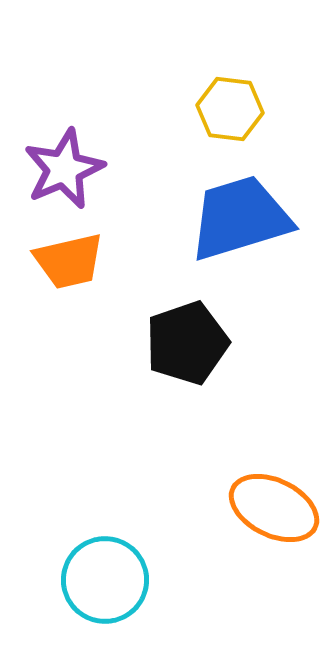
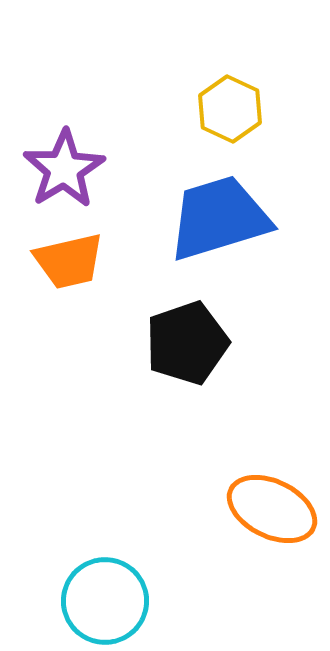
yellow hexagon: rotated 18 degrees clockwise
purple star: rotated 8 degrees counterclockwise
blue trapezoid: moved 21 px left
orange ellipse: moved 2 px left, 1 px down
cyan circle: moved 21 px down
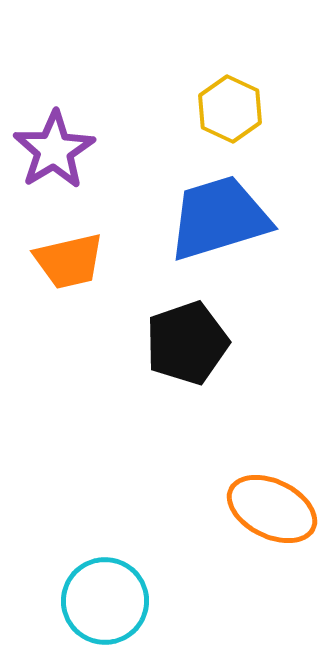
purple star: moved 10 px left, 19 px up
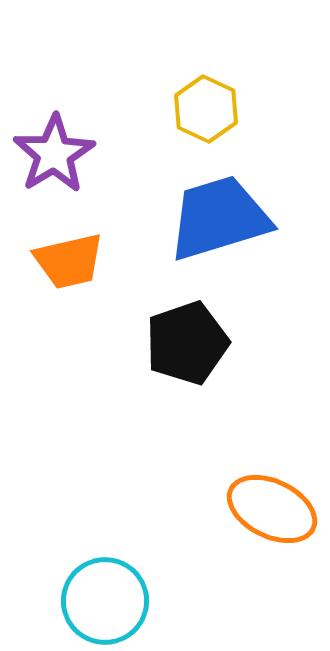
yellow hexagon: moved 24 px left
purple star: moved 4 px down
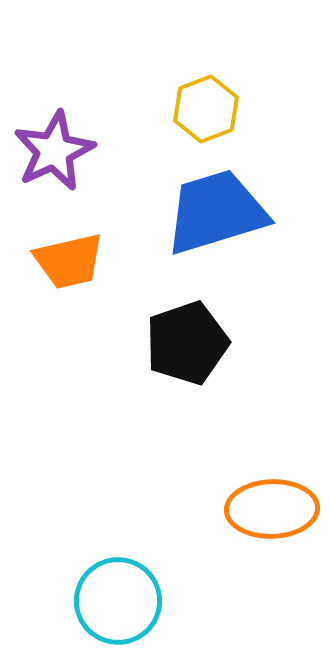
yellow hexagon: rotated 14 degrees clockwise
purple star: moved 3 px up; rotated 6 degrees clockwise
blue trapezoid: moved 3 px left, 6 px up
orange ellipse: rotated 28 degrees counterclockwise
cyan circle: moved 13 px right
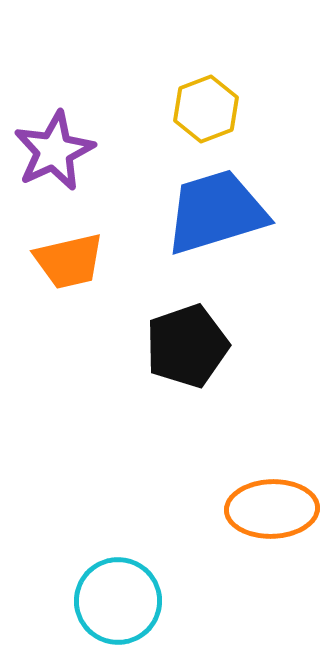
black pentagon: moved 3 px down
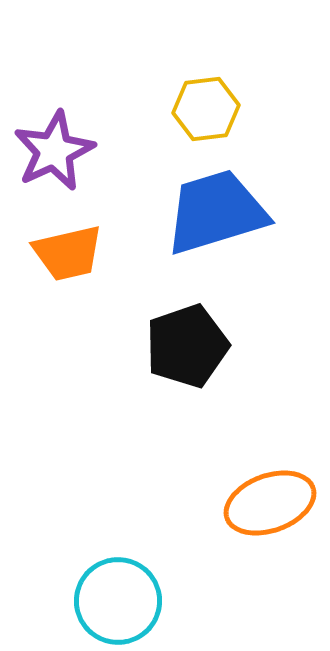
yellow hexagon: rotated 14 degrees clockwise
orange trapezoid: moved 1 px left, 8 px up
orange ellipse: moved 2 px left, 6 px up; rotated 18 degrees counterclockwise
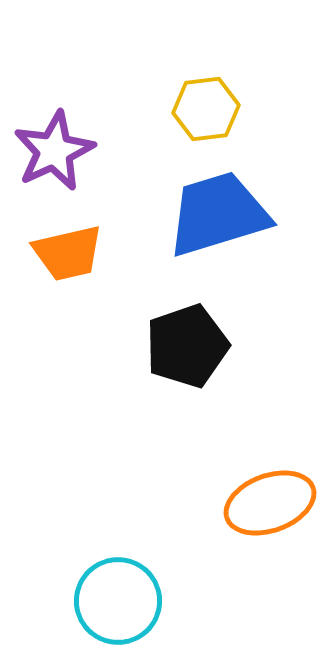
blue trapezoid: moved 2 px right, 2 px down
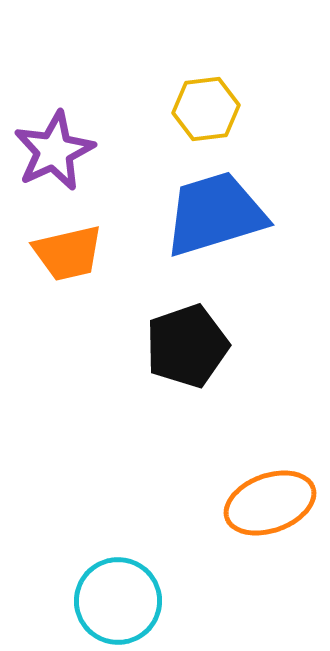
blue trapezoid: moved 3 px left
